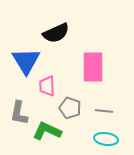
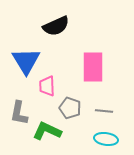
black semicircle: moved 7 px up
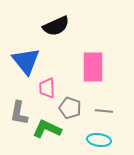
blue triangle: rotated 8 degrees counterclockwise
pink trapezoid: moved 2 px down
green L-shape: moved 2 px up
cyan ellipse: moved 7 px left, 1 px down
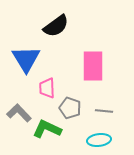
black semicircle: rotated 12 degrees counterclockwise
blue triangle: moved 2 px up; rotated 8 degrees clockwise
pink rectangle: moved 1 px up
gray L-shape: rotated 125 degrees clockwise
cyan ellipse: rotated 15 degrees counterclockwise
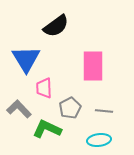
pink trapezoid: moved 3 px left
gray pentagon: rotated 25 degrees clockwise
gray L-shape: moved 4 px up
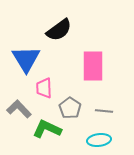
black semicircle: moved 3 px right, 4 px down
gray pentagon: rotated 10 degrees counterclockwise
